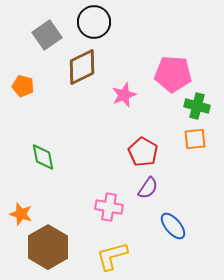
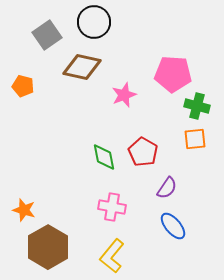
brown diamond: rotated 39 degrees clockwise
green diamond: moved 61 px right
purple semicircle: moved 19 px right
pink cross: moved 3 px right
orange star: moved 3 px right, 4 px up
yellow L-shape: rotated 36 degrees counterclockwise
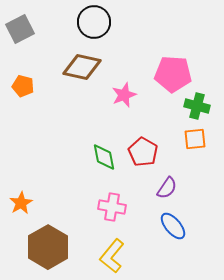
gray square: moved 27 px left, 6 px up; rotated 8 degrees clockwise
orange star: moved 3 px left, 7 px up; rotated 25 degrees clockwise
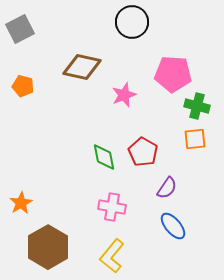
black circle: moved 38 px right
